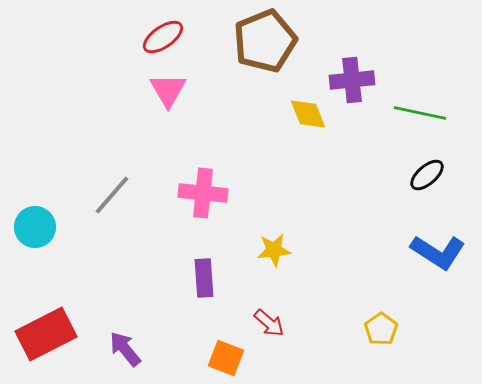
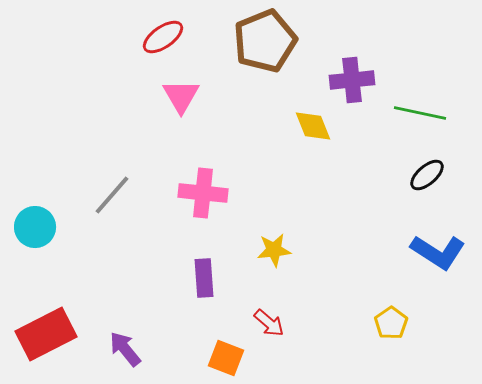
pink triangle: moved 13 px right, 6 px down
yellow diamond: moved 5 px right, 12 px down
yellow pentagon: moved 10 px right, 6 px up
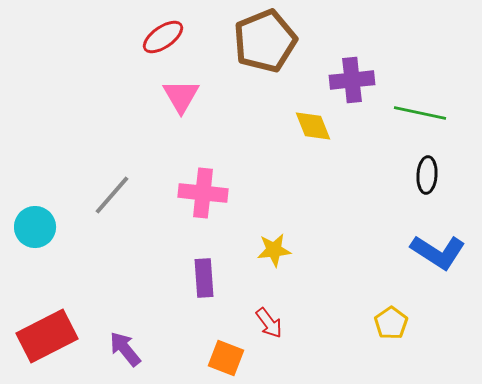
black ellipse: rotated 45 degrees counterclockwise
red arrow: rotated 12 degrees clockwise
red rectangle: moved 1 px right, 2 px down
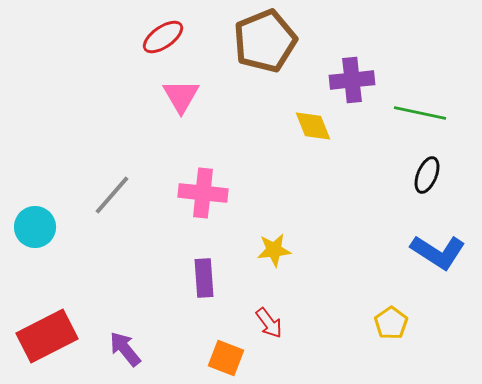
black ellipse: rotated 18 degrees clockwise
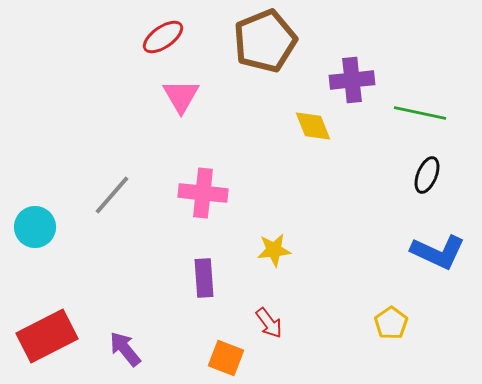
blue L-shape: rotated 8 degrees counterclockwise
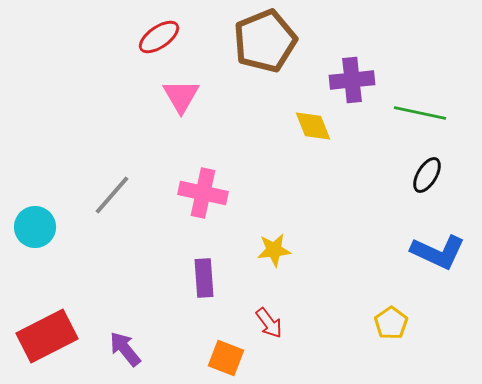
red ellipse: moved 4 px left
black ellipse: rotated 9 degrees clockwise
pink cross: rotated 6 degrees clockwise
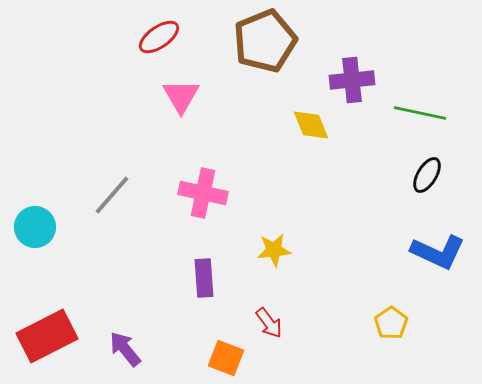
yellow diamond: moved 2 px left, 1 px up
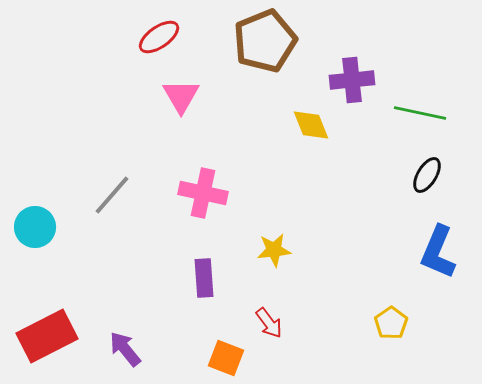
blue L-shape: rotated 88 degrees clockwise
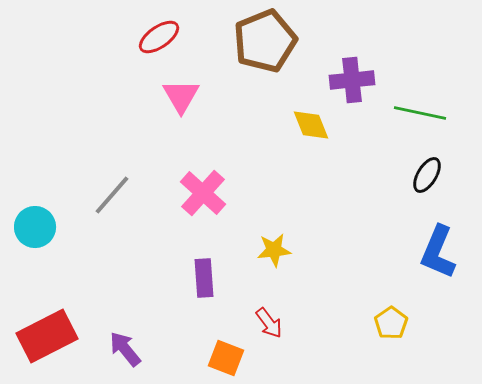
pink cross: rotated 30 degrees clockwise
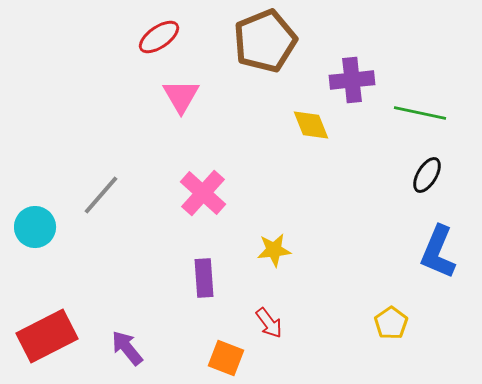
gray line: moved 11 px left
purple arrow: moved 2 px right, 1 px up
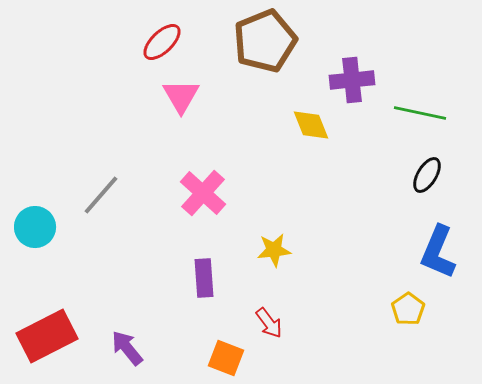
red ellipse: moved 3 px right, 5 px down; rotated 9 degrees counterclockwise
yellow pentagon: moved 17 px right, 14 px up
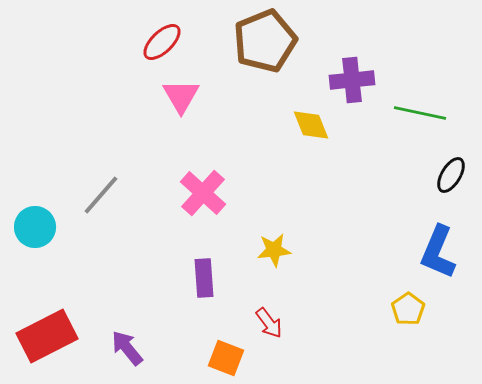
black ellipse: moved 24 px right
